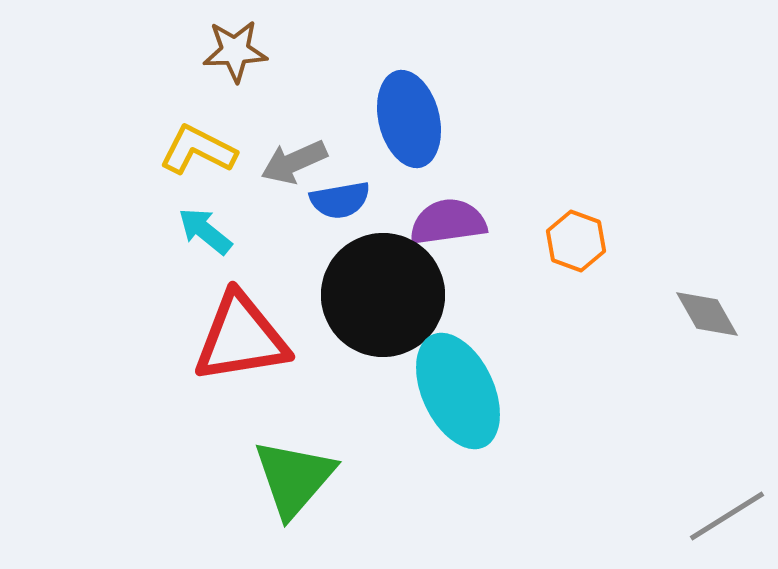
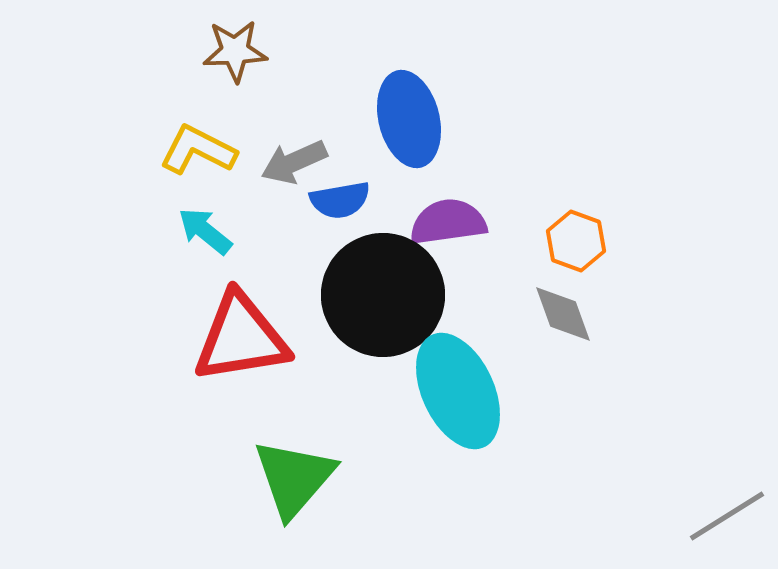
gray diamond: moved 144 px left; rotated 10 degrees clockwise
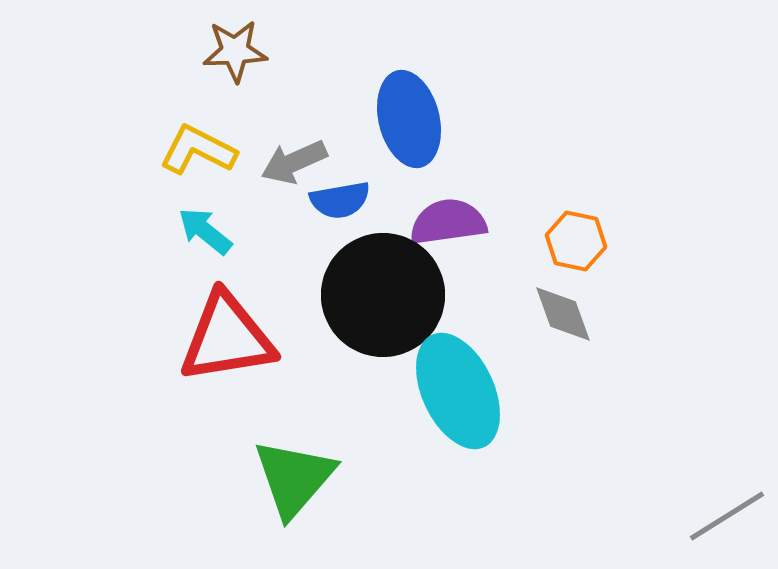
orange hexagon: rotated 8 degrees counterclockwise
red triangle: moved 14 px left
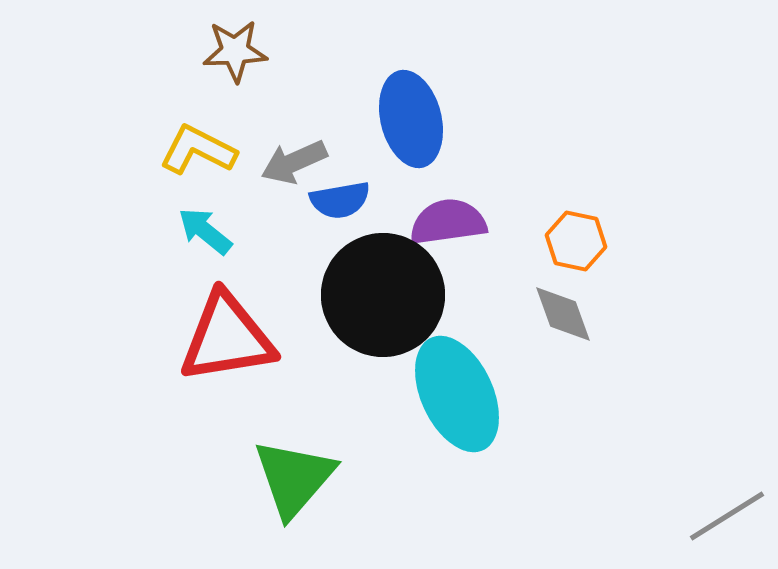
blue ellipse: moved 2 px right
cyan ellipse: moved 1 px left, 3 px down
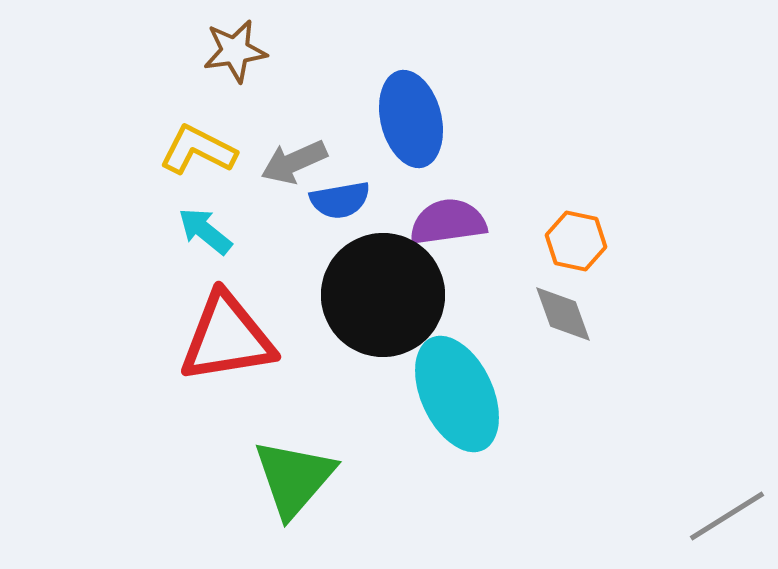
brown star: rotated 6 degrees counterclockwise
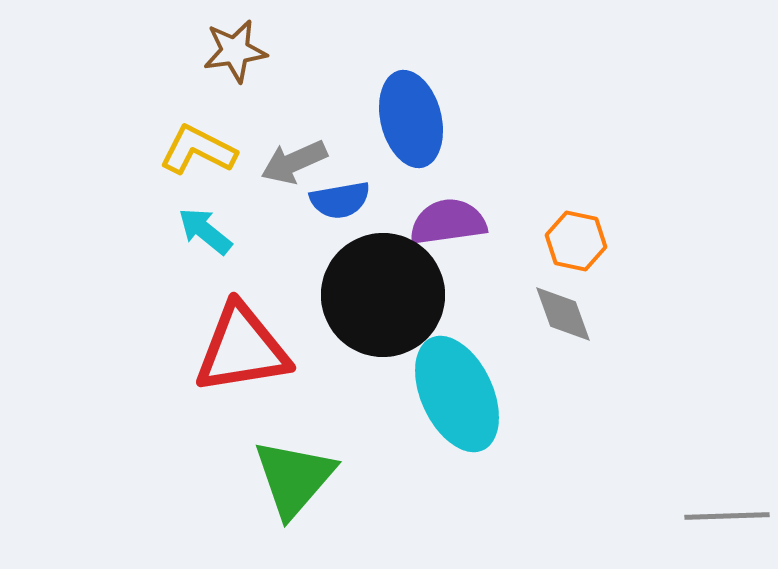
red triangle: moved 15 px right, 11 px down
gray line: rotated 30 degrees clockwise
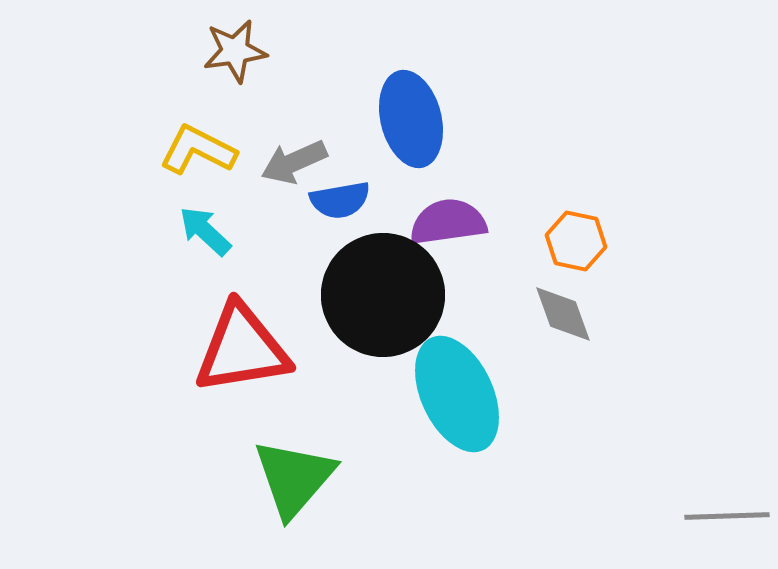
cyan arrow: rotated 4 degrees clockwise
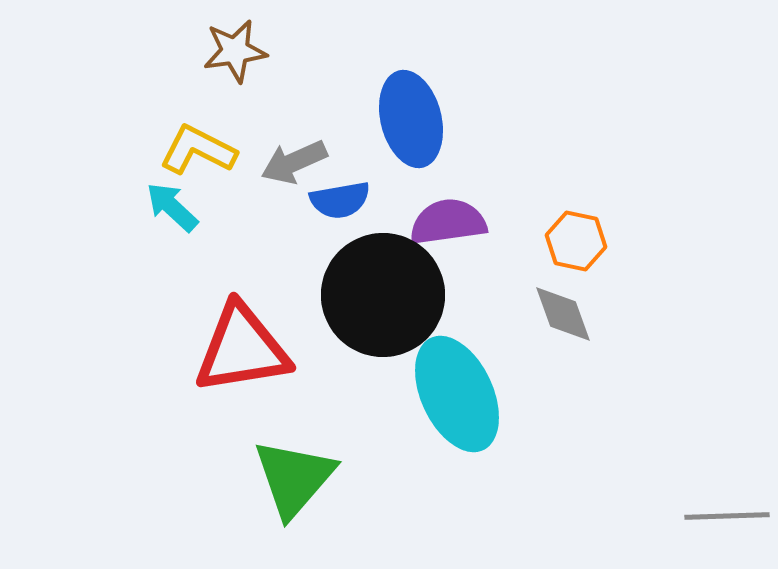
cyan arrow: moved 33 px left, 24 px up
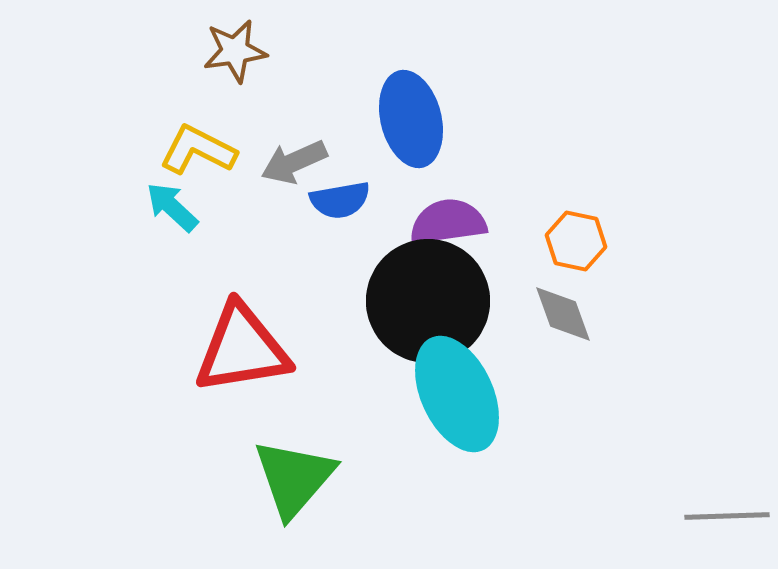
black circle: moved 45 px right, 6 px down
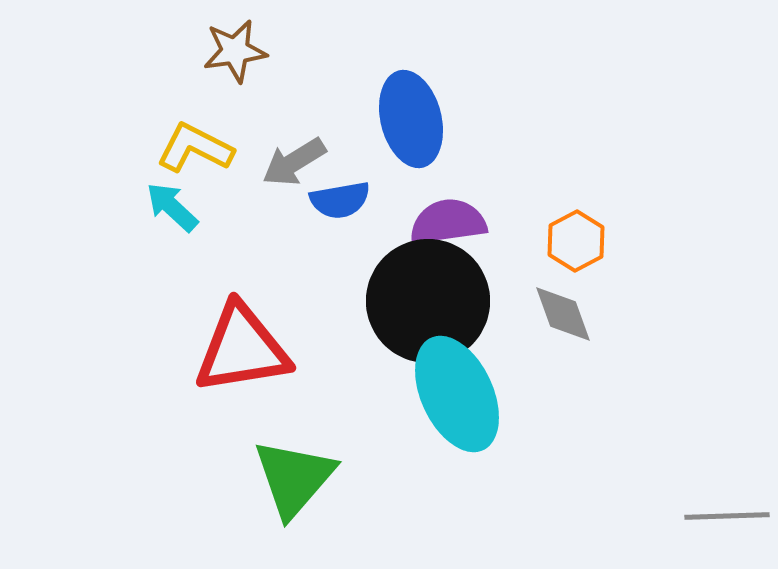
yellow L-shape: moved 3 px left, 2 px up
gray arrow: rotated 8 degrees counterclockwise
orange hexagon: rotated 20 degrees clockwise
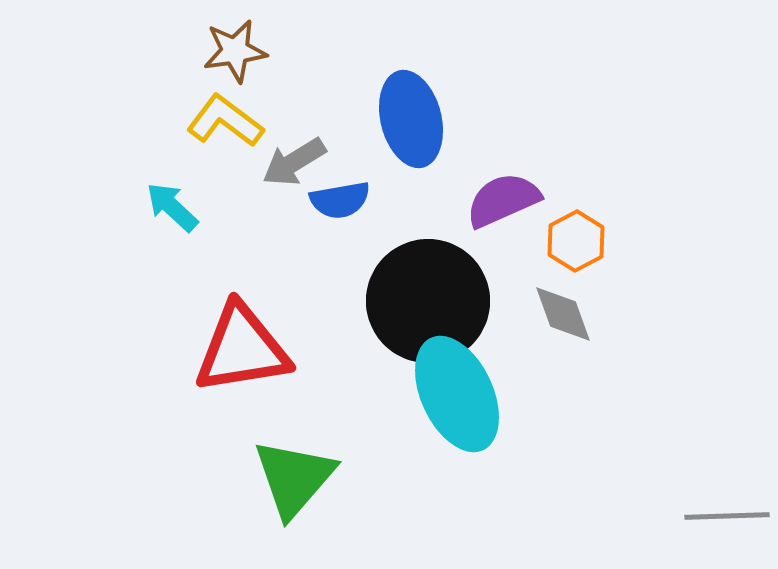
yellow L-shape: moved 30 px right, 27 px up; rotated 10 degrees clockwise
purple semicircle: moved 55 px right, 22 px up; rotated 16 degrees counterclockwise
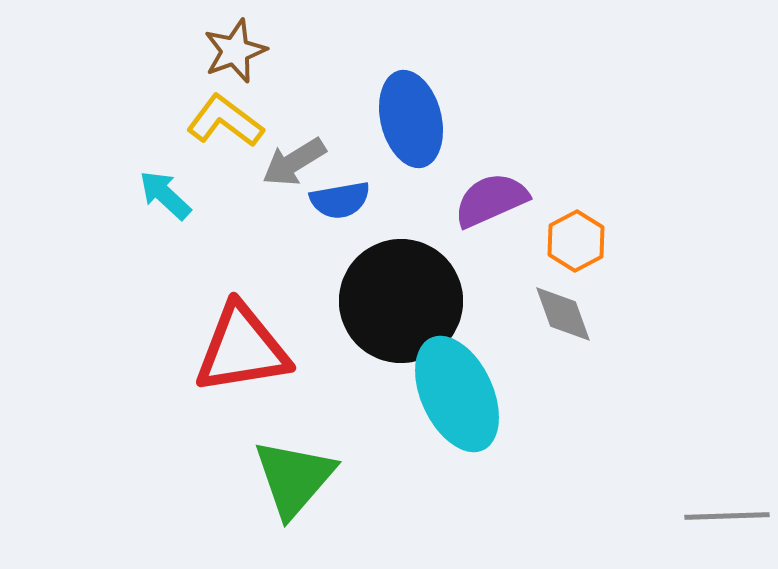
brown star: rotated 12 degrees counterclockwise
purple semicircle: moved 12 px left
cyan arrow: moved 7 px left, 12 px up
black circle: moved 27 px left
